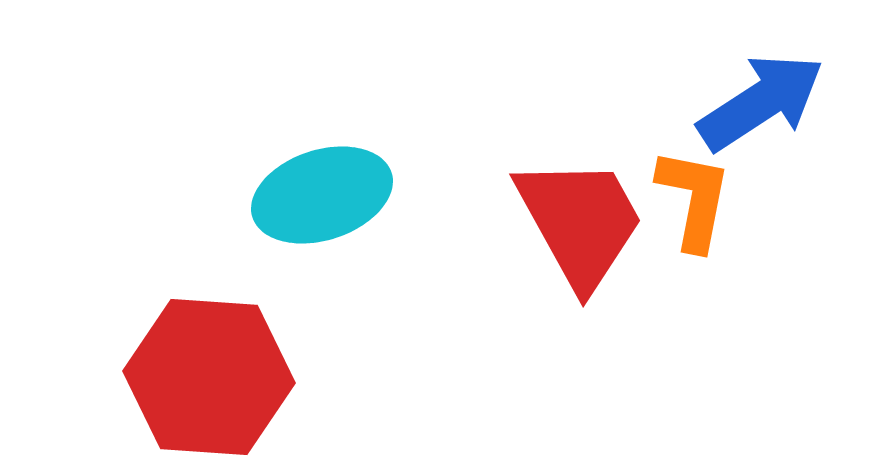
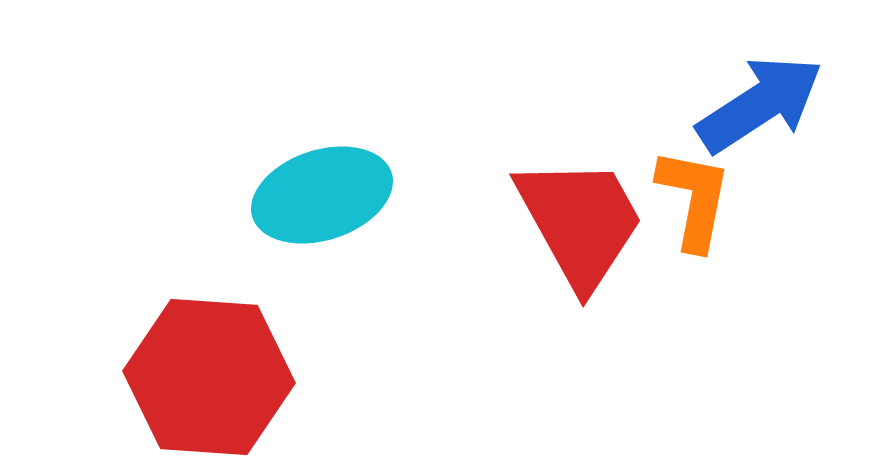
blue arrow: moved 1 px left, 2 px down
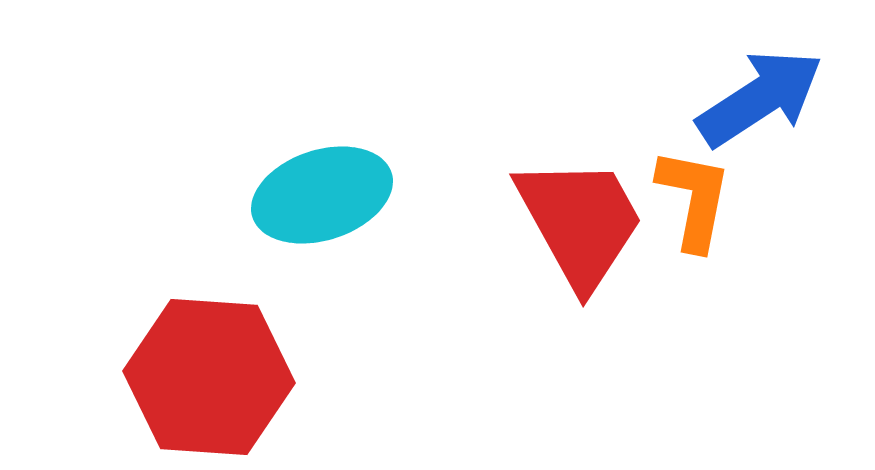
blue arrow: moved 6 px up
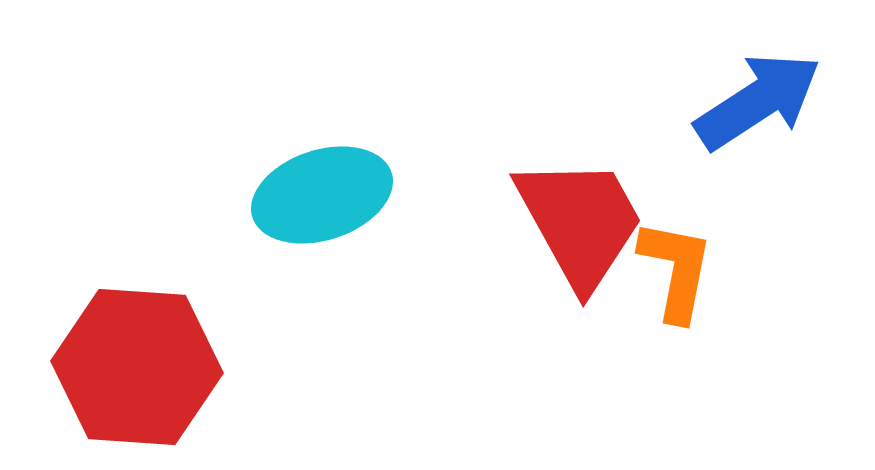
blue arrow: moved 2 px left, 3 px down
orange L-shape: moved 18 px left, 71 px down
red hexagon: moved 72 px left, 10 px up
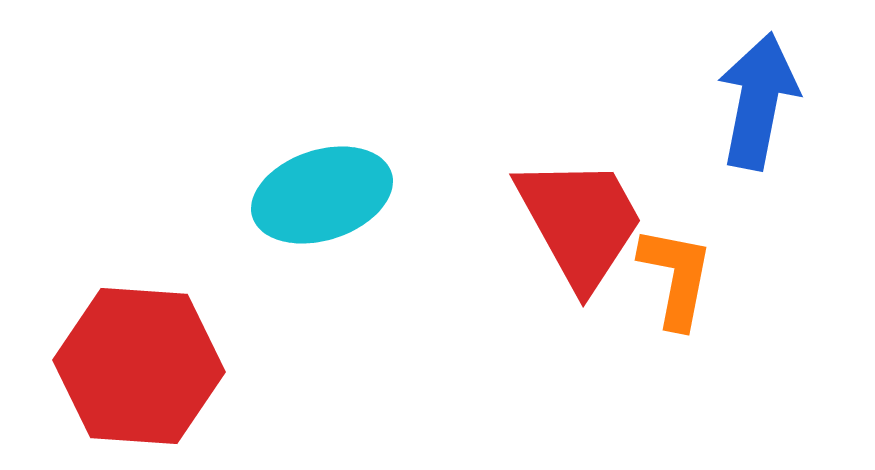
blue arrow: rotated 46 degrees counterclockwise
orange L-shape: moved 7 px down
red hexagon: moved 2 px right, 1 px up
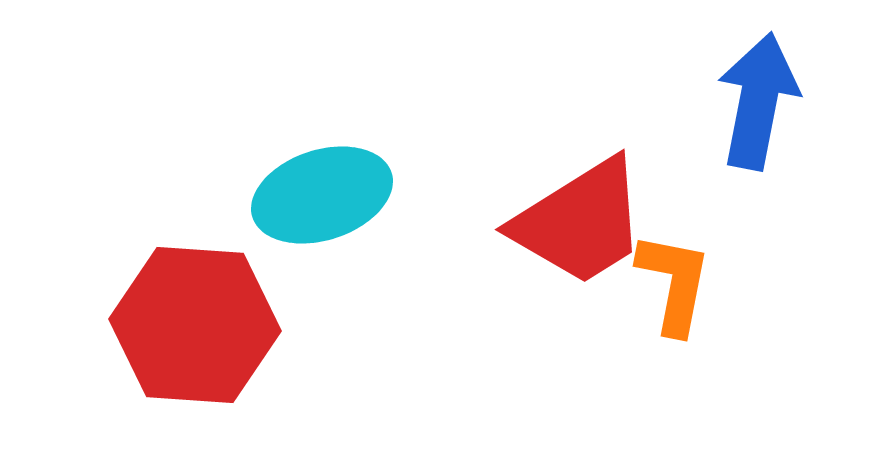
red trapezoid: rotated 87 degrees clockwise
orange L-shape: moved 2 px left, 6 px down
red hexagon: moved 56 px right, 41 px up
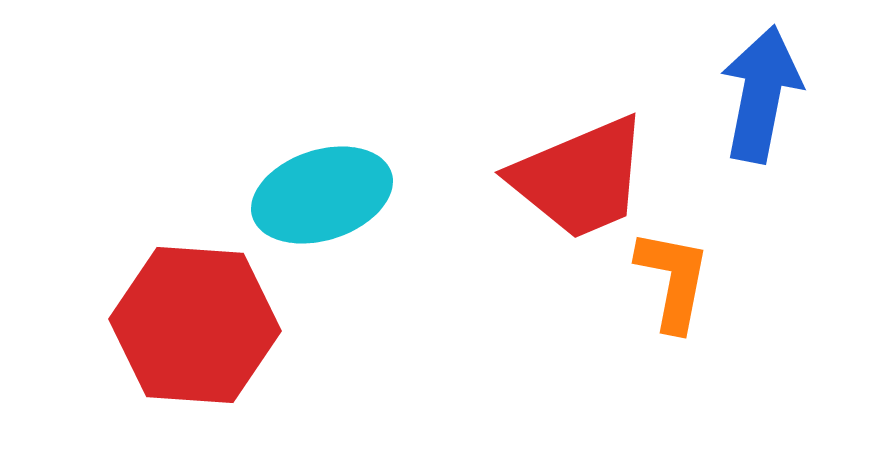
blue arrow: moved 3 px right, 7 px up
red trapezoid: moved 44 px up; rotated 9 degrees clockwise
orange L-shape: moved 1 px left, 3 px up
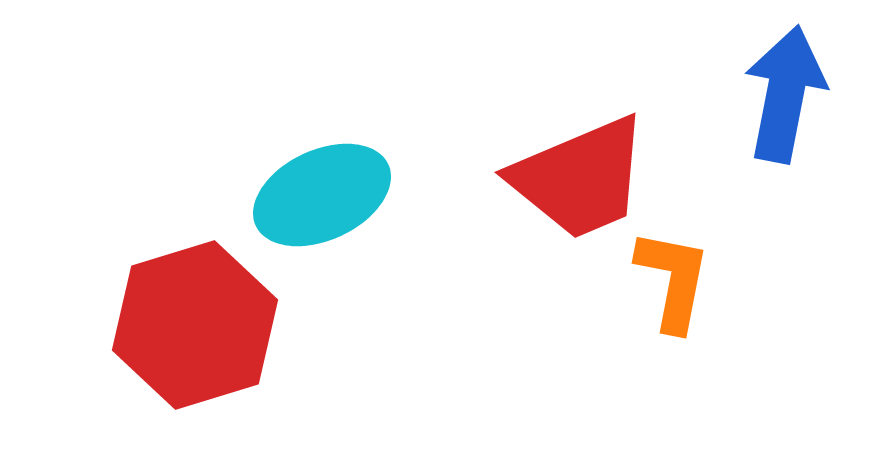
blue arrow: moved 24 px right
cyan ellipse: rotated 7 degrees counterclockwise
red hexagon: rotated 21 degrees counterclockwise
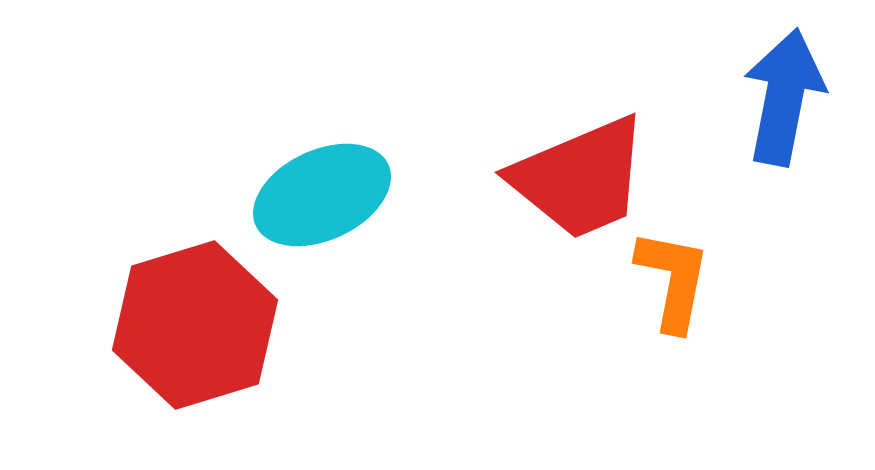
blue arrow: moved 1 px left, 3 px down
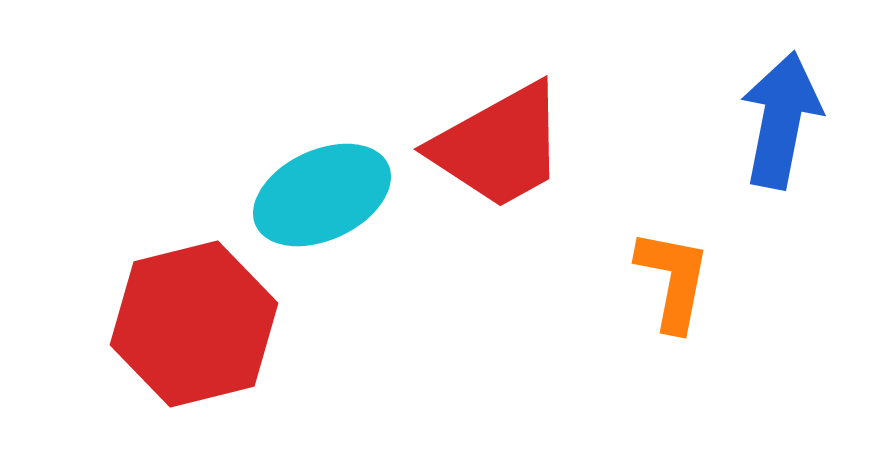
blue arrow: moved 3 px left, 23 px down
red trapezoid: moved 81 px left, 32 px up; rotated 6 degrees counterclockwise
red hexagon: moved 1 px left, 1 px up; rotated 3 degrees clockwise
